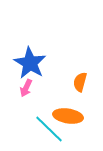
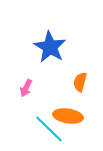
blue star: moved 20 px right, 16 px up
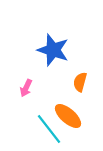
blue star: moved 3 px right, 3 px down; rotated 12 degrees counterclockwise
orange ellipse: rotated 32 degrees clockwise
cyan line: rotated 8 degrees clockwise
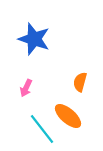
blue star: moved 19 px left, 11 px up
cyan line: moved 7 px left
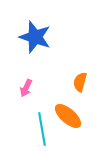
blue star: moved 1 px right, 2 px up
cyan line: rotated 28 degrees clockwise
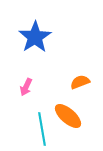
blue star: rotated 20 degrees clockwise
orange semicircle: rotated 54 degrees clockwise
pink arrow: moved 1 px up
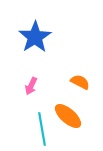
orange semicircle: rotated 48 degrees clockwise
pink arrow: moved 5 px right, 1 px up
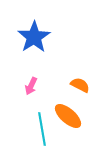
blue star: moved 1 px left
orange semicircle: moved 3 px down
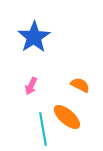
orange ellipse: moved 1 px left, 1 px down
cyan line: moved 1 px right
